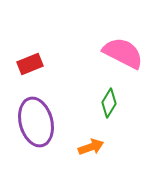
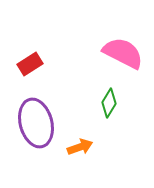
red rectangle: rotated 10 degrees counterclockwise
purple ellipse: moved 1 px down
orange arrow: moved 11 px left
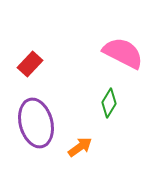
red rectangle: rotated 15 degrees counterclockwise
orange arrow: rotated 15 degrees counterclockwise
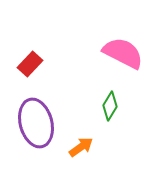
green diamond: moved 1 px right, 3 px down
orange arrow: moved 1 px right
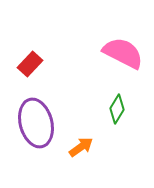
green diamond: moved 7 px right, 3 px down
